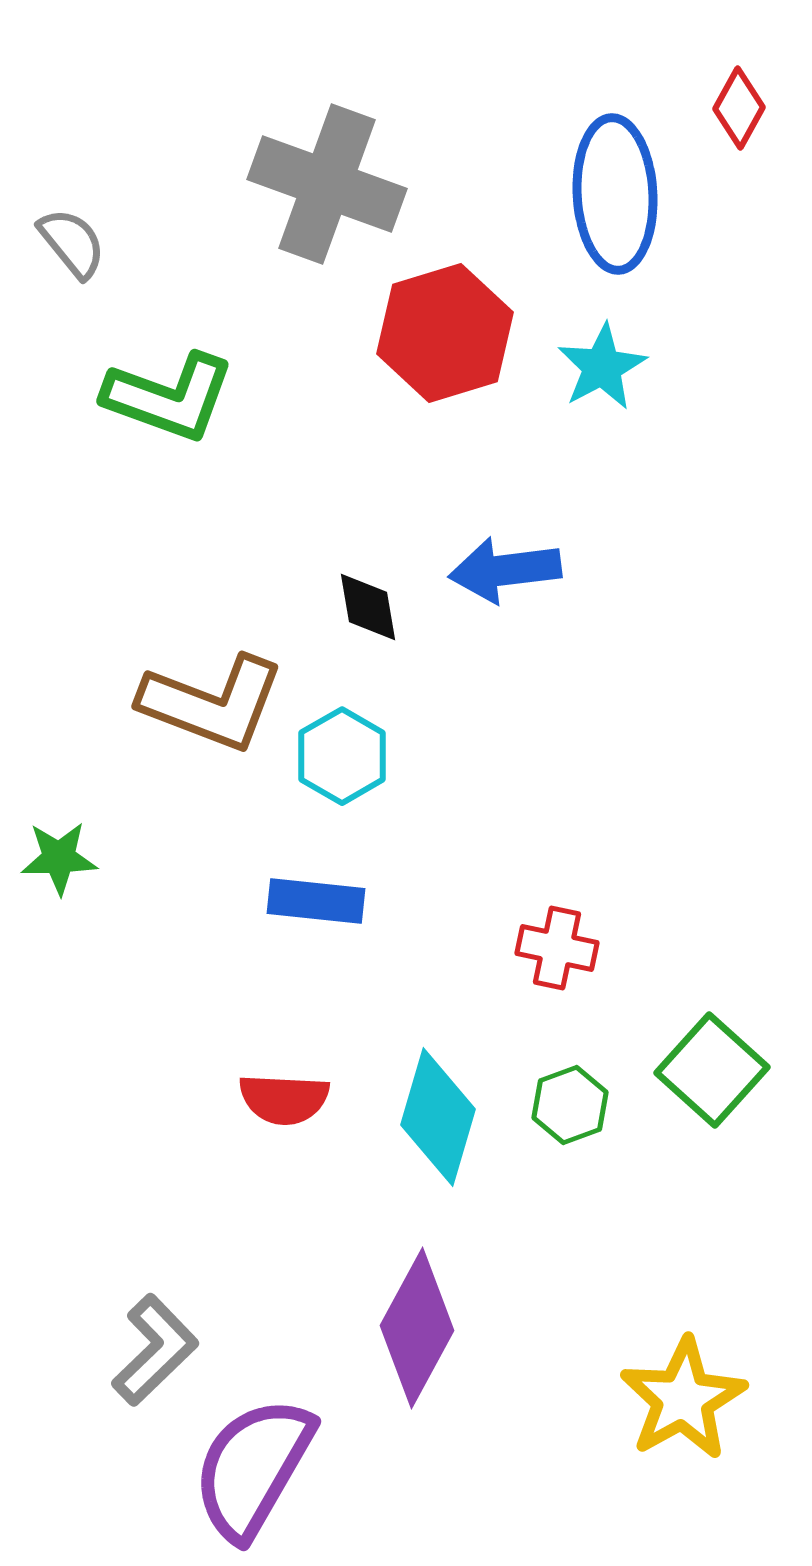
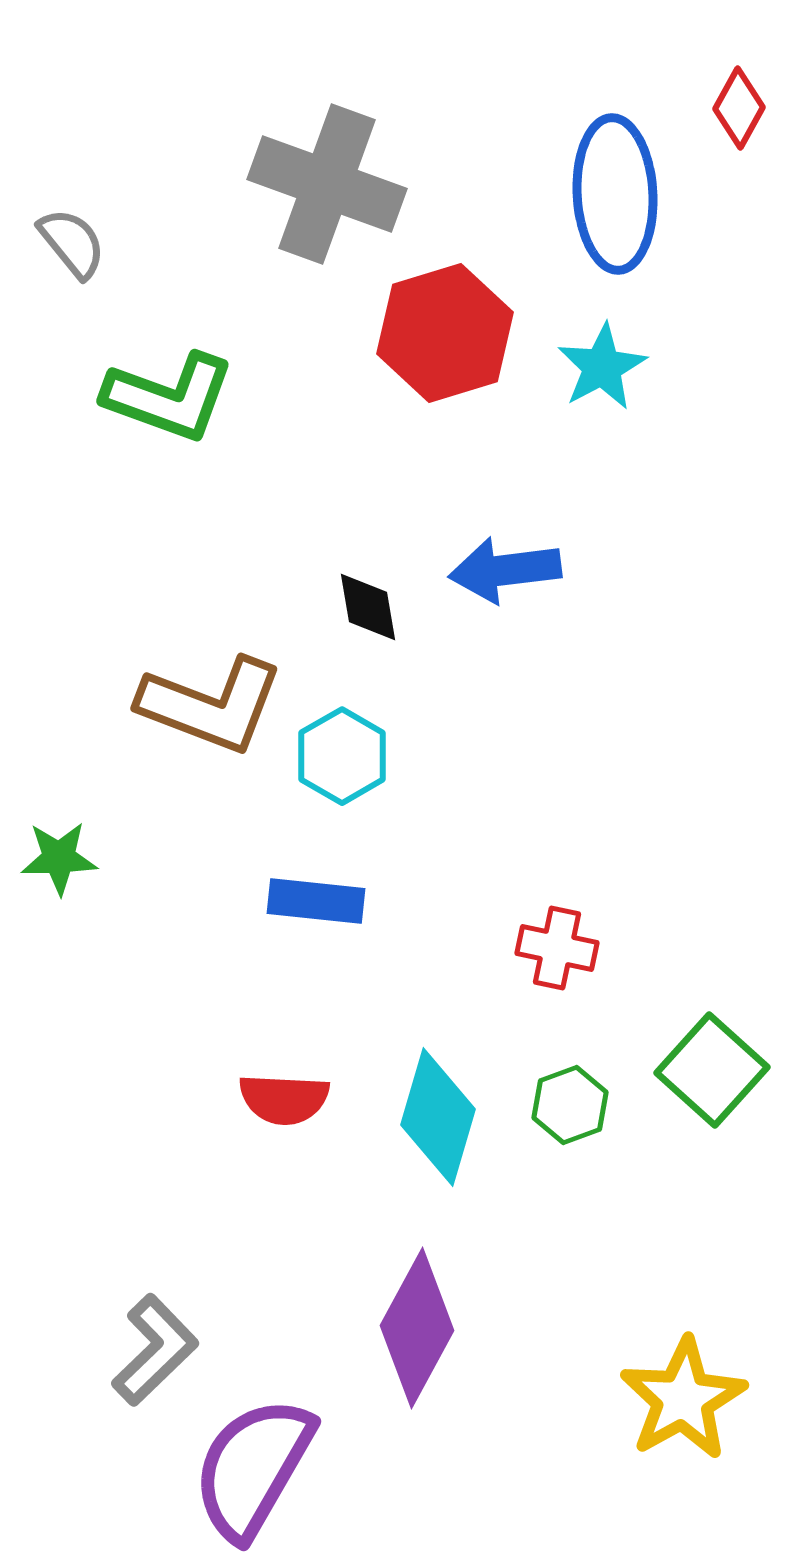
brown L-shape: moved 1 px left, 2 px down
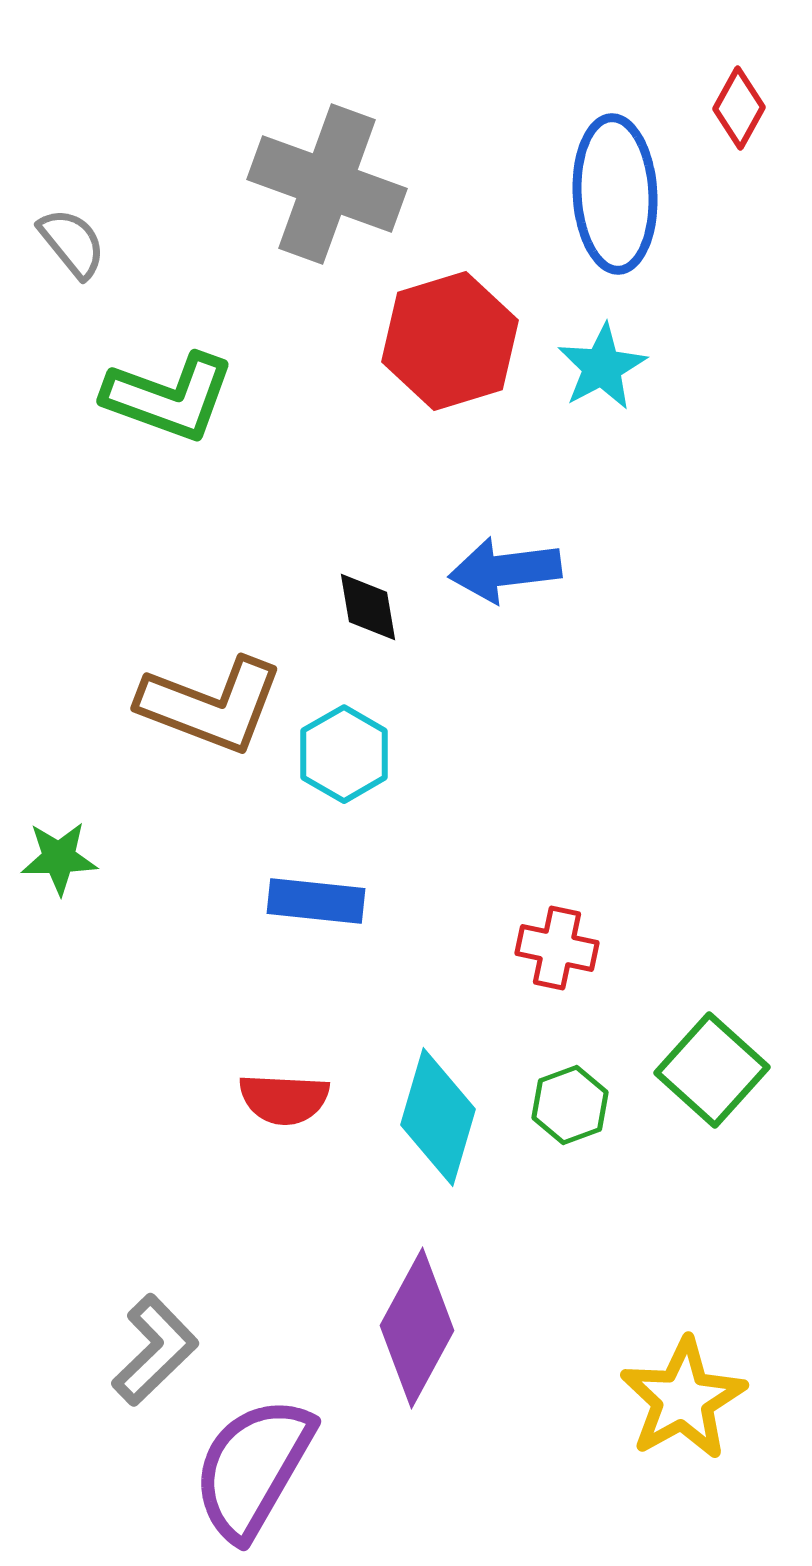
red hexagon: moved 5 px right, 8 px down
cyan hexagon: moved 2 px right, 2 px up
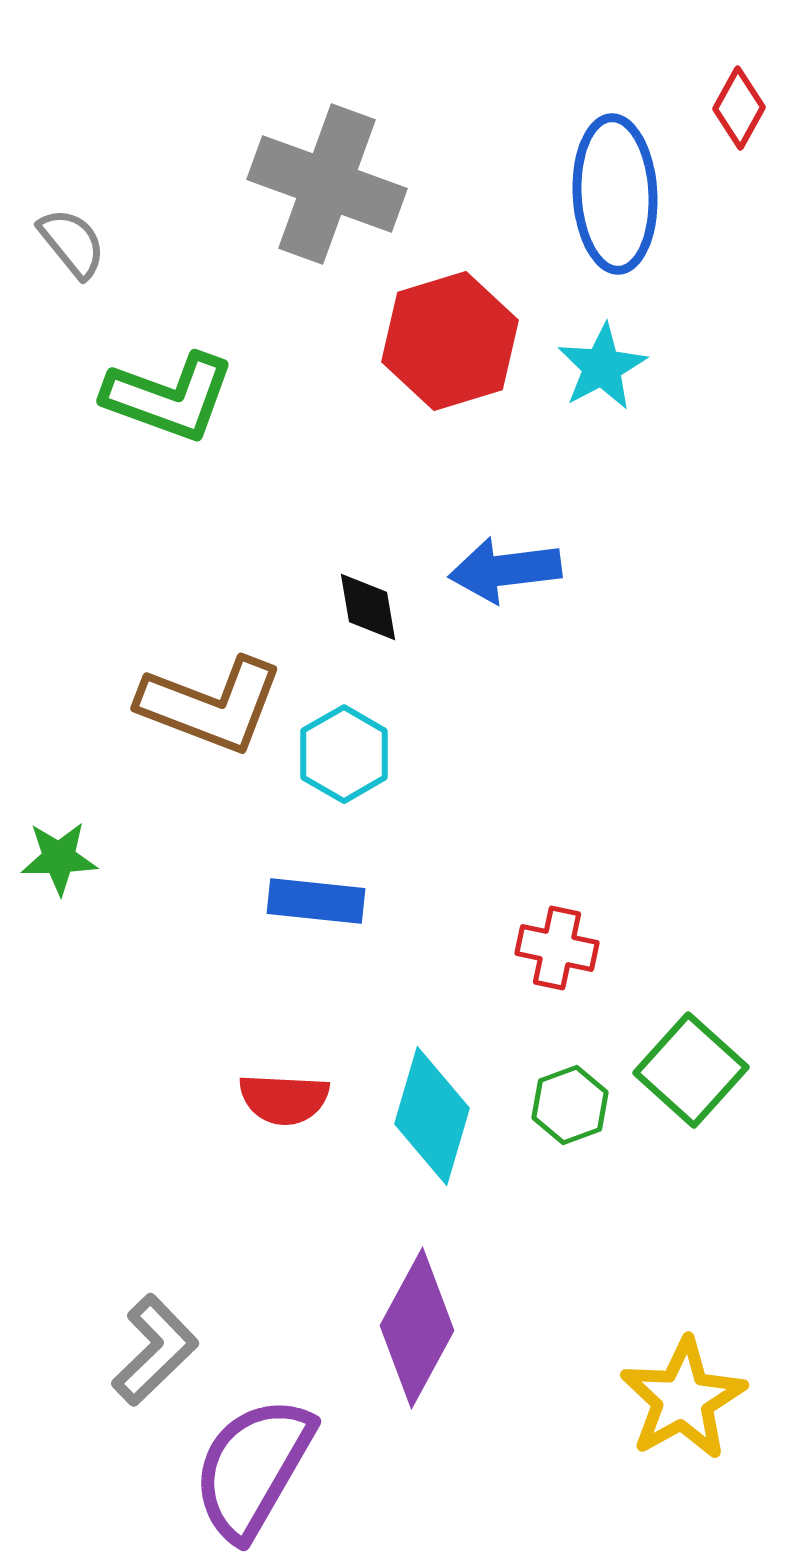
green square: moved 21 px left
cyan diamond: moved 6 px left, 1 px up
